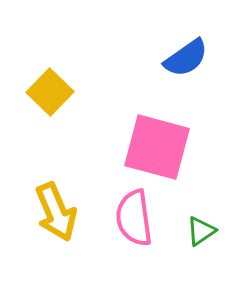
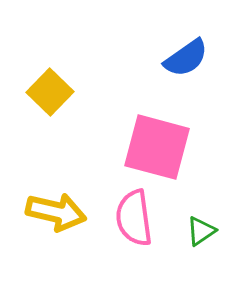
yellow arrow: rotated 54 degrees counterclockwise
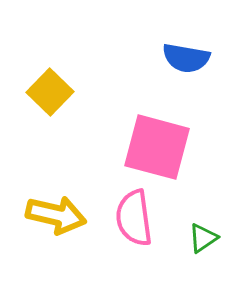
blue semicircle: rotated 45 degrees clockwise
yellow arrow: moved 3 px down
green triangle: moved 2 px right, 7 px down
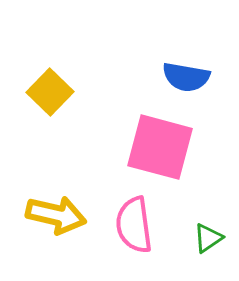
blue semicircle: moved 19 px down
pink square: moved 3 px right
pink semicircle: moved 7 px down
green triangle: moved 5 px right
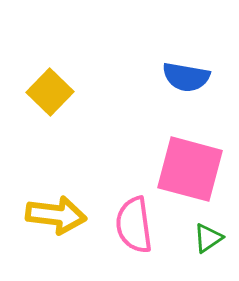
pink square: moved 30 px right, 22 px down
yellow arrow: rotated 6 degrees counterclockwise
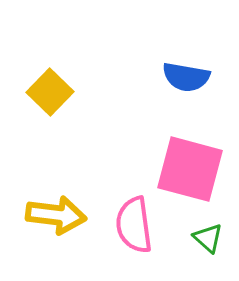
green triangle: rotated 44 degrees counterclockwise
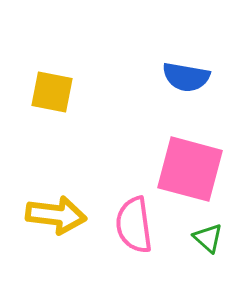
yellow square: moved 2 px right; rotated 33 degrees counterclockwise
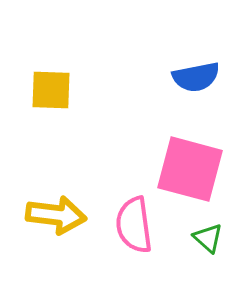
blue semicircle: moved 10 px right; rotated 21 degrees counterclockwise
yellow square: moved 1 px left, 2 px up; rotated 9 degrees counterclockwise
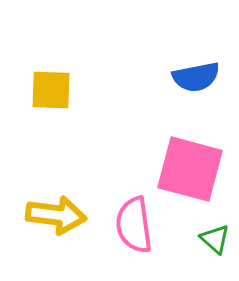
green triangle: moved 7 px right, 1 px down
